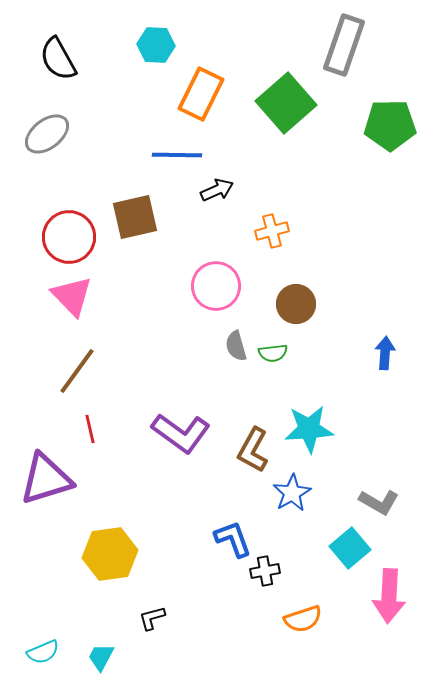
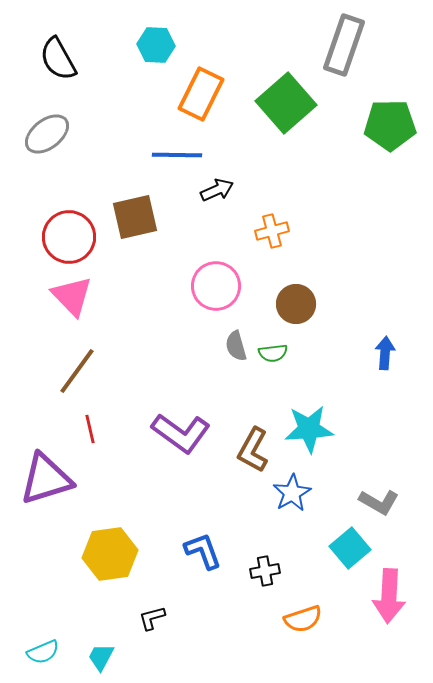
blue L-shape: moved 30 px left, 12 px down
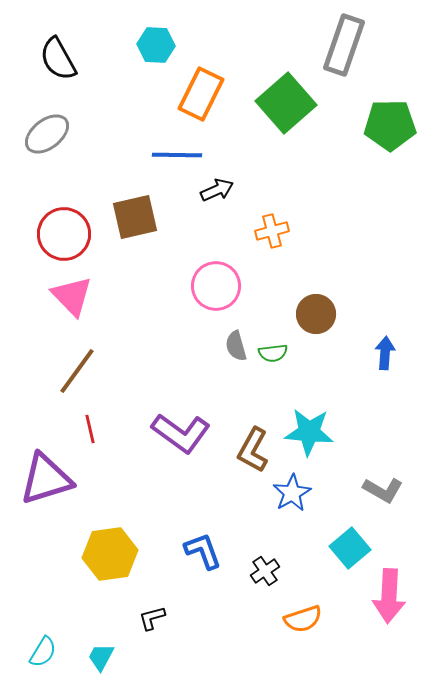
red circle: moved 5 px left, 3 px up
brown circle: moved 20 px right, 10 px down
cyan star: moved 3 px down; rotated 9 degrees clockwise
gray L-shape: moved 4 px right, 12 px up
black cross: rotated 24 degrees counterclockwise
cyan semicircle: rotated 36 degrees counterclockwise
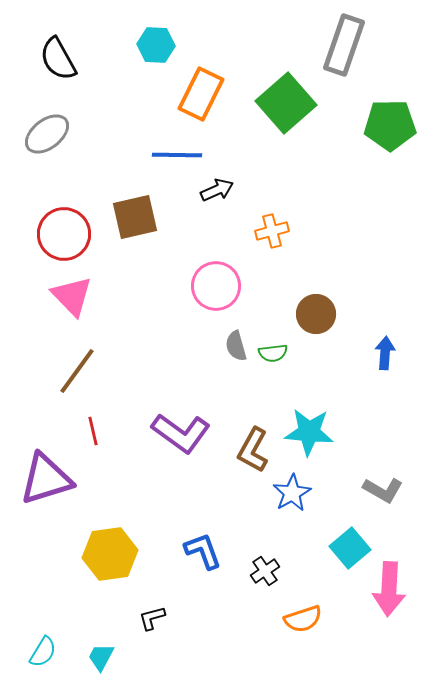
red line: moved 3 px right, 2 px down
pink arrow: moved 7 px up
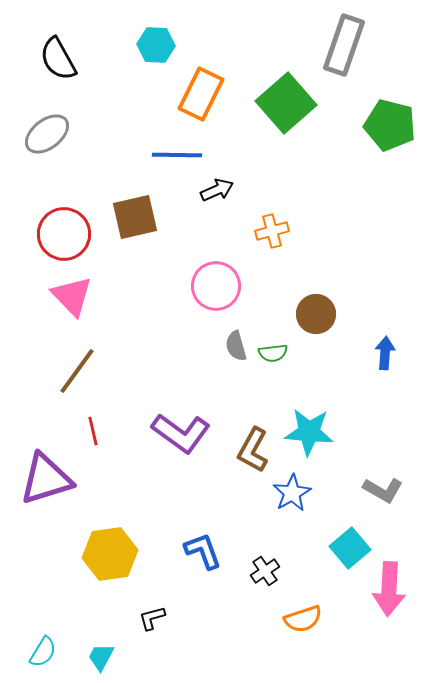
green pentagon: rotated 15 degrees clockwise
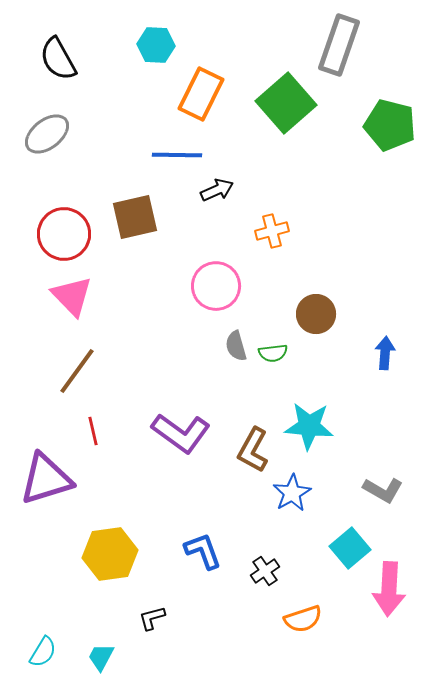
gray rectangle: moved 5 px left
cyan star: moved 6 px up
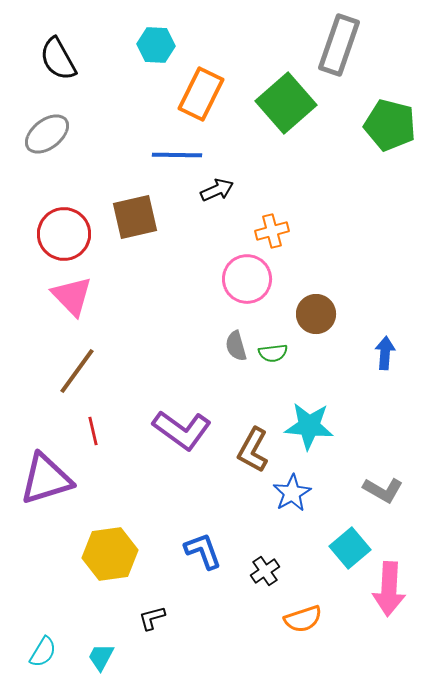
pink circle: moved 31 px right, 7 px up
purple L-shape: moved 1 px right, 3 px up
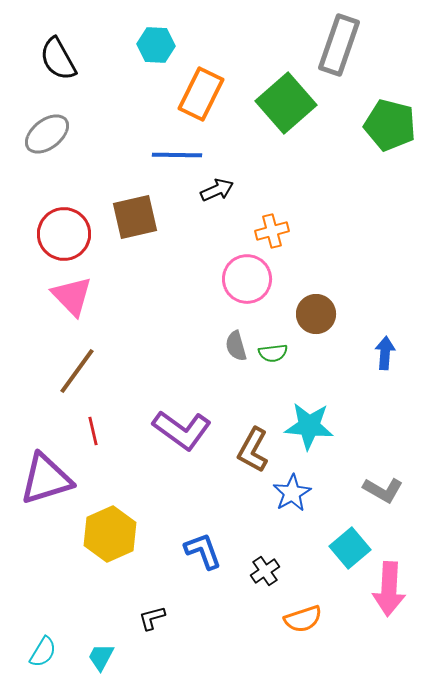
yellow hexagon: moved 20 px up; rotated 16 degrees counterclockwise
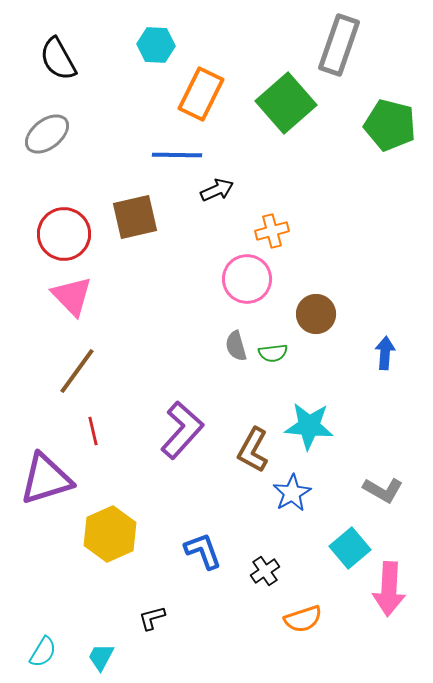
purple L-shape: rotated 84 degrees counterclockwise
